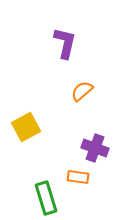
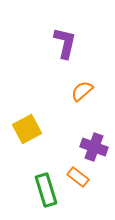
yellow square: moved 1 px right, 2 px down
purple cross: moved 1 px left, 1 px up
orange rectangle: rotated 30 degrees clockwise
green rectangle: moved 8 px up
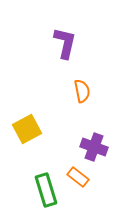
orange semicircle: rotated 120 degrees clockwise
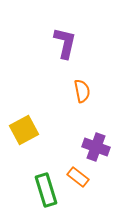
yellow square: moved 3 px left, 1 px down
purple cross: moved 2 px right
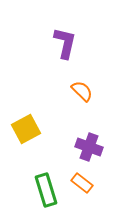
orange semicircle: rotated 35 degrees counterclockwise
yellow square: moved 2 px right, 1 px up
purple cross: moved 7 px left
orange rectangle: moved 4 px right, 6 px down
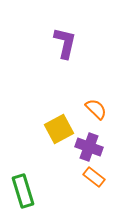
orange semicircle: moved 14 px right, 18 px down
yellow square: moved 33 px right
orange rectangle: moved 12 px right, 6 px up
green rectangle: moved 23 px left, 1 px down
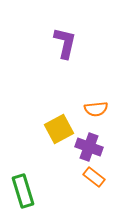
orange semicircle: rotated 130 degrees clockwise
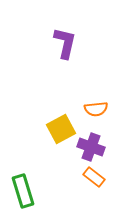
yellow square: moved 2 px right
purple cross: moved 2 px right
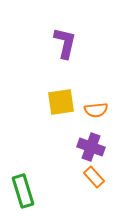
orange semicircle: moved 1 px down
yellow square: moved 27 px up; rotated 20 degrees clockwise
orange rectangle: rotated 10 degrees clockwise
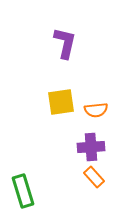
purple cross: rotated 24 degrees counterclockwise
